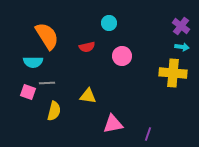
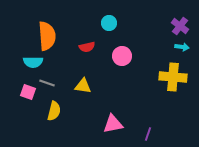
purple cross: moved 1 px left
orange semicircle: rotated 28 degrees clockwise
yellow cross: moved 4 px down
gray line: rotated 21 degrees clockwise
yellow triangle: moved 5 px left, 10 px up
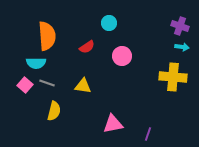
purple cross: rotated 18 degrees counterclockwise
red semicircle: rotated 21 degrees counterclockwise
cyan semicircle: moved 3 px right, 1 px down
pink square: moved 3 px left, 7 px up; rotated 21 degrees clockwise
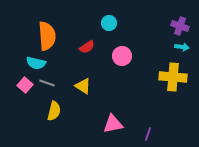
cyan semicircle: rotated 12 degrees clockwise
yellow triangle: rotated 24 degrees clockwise
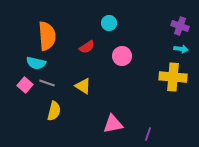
cyan arrow: moved 1 px left, 2 px down
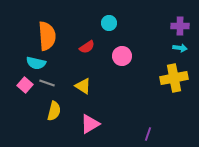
purple cross: rotated 18 degrees counterclockwise
cyan arrow: moved 1 px left, 1 px up
yellow cross: moved 1 px right, 1 px down; rotated 16 degrees counterclockwise
pink triangle: moved 23 px left; rotated 20 degrees counterclockwise
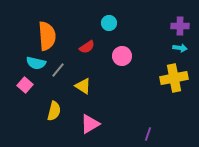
gray line: moved 11 px right, 13 px up; rotated 70 degrees counterclockwise
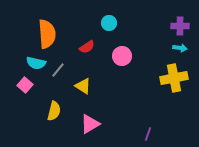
orange semicircle: moved 2 px up
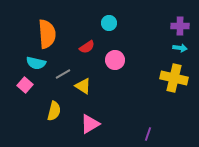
pink circle: moved 7 px left, 4 px down
gray line: moved 5 px right, 4 px down; rotated 21 degrees clockwise
yellow cross: rotated 24 degrees clockwise
